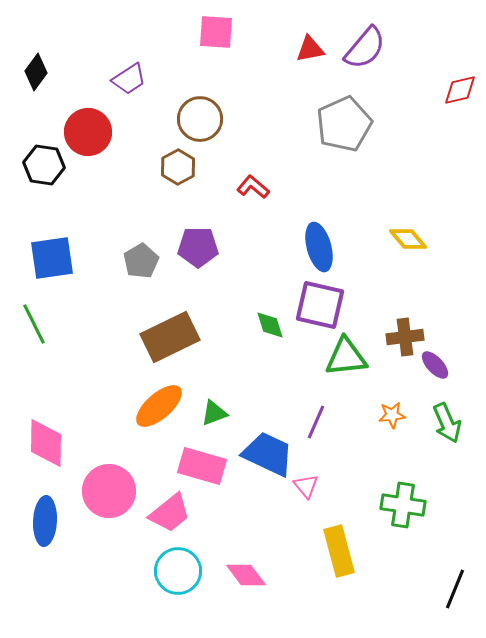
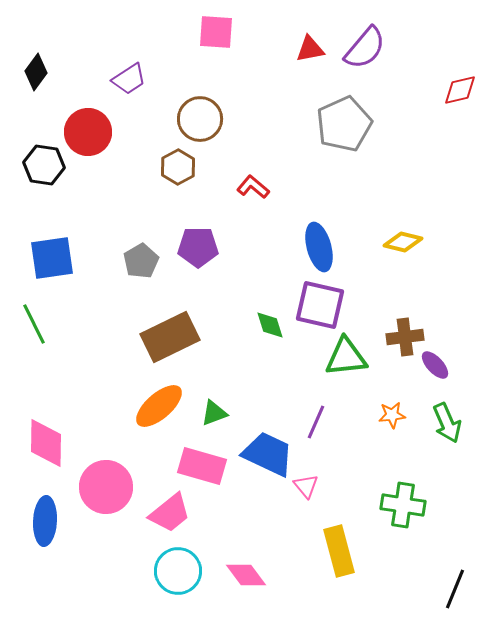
yellow diamond at (408, 239): moved 5 px left, 3 px down; rotated 36 degrees counterclockwise
pink circle at (109, 491): moved 3 px left, 4 px up
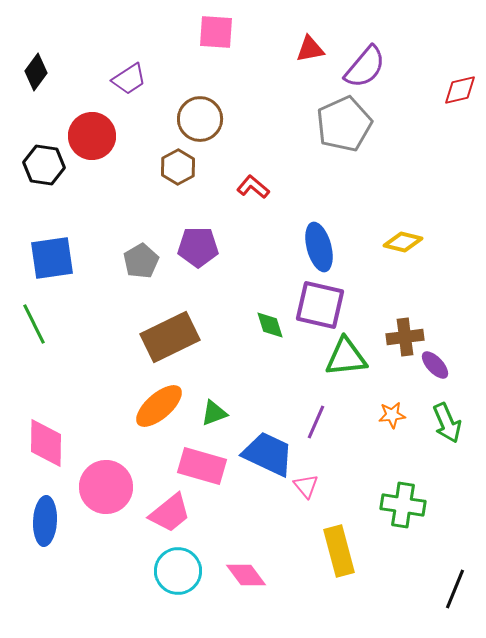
purple semicircle at (365, 48): moved 19 px down
red circle at (88, 132): moved 4 px right, 4 px down
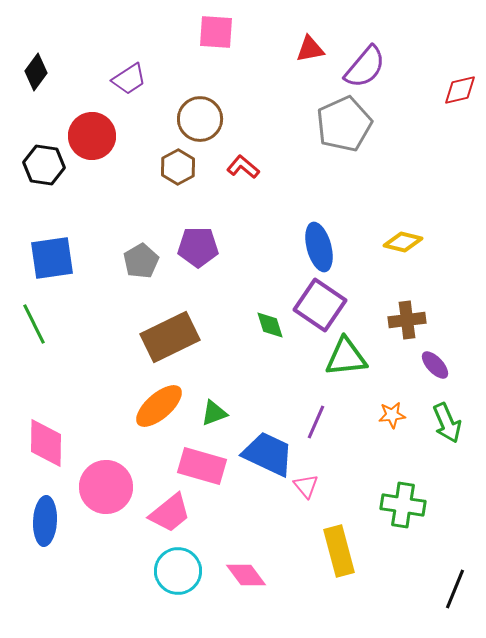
red L-shape at (253, 187): moved 10 px left, 20 px up
purple square at (320, 305): rotated 21 degrees clockwise
brown cross at (405, 337): moved 2 px right, 17 px up
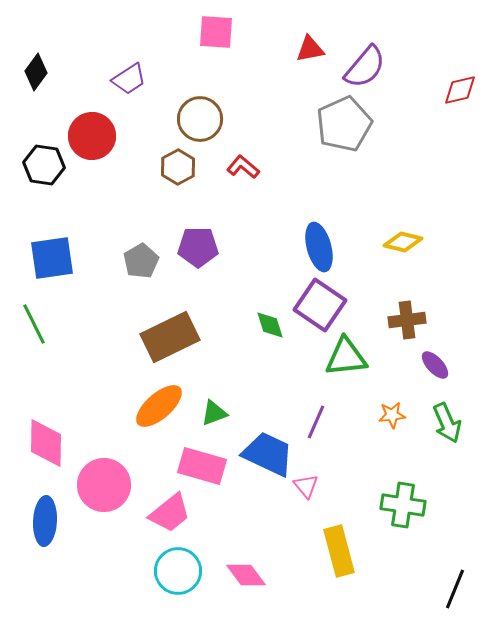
pink circle at (106, 487): moved 2 px left, 2 px up
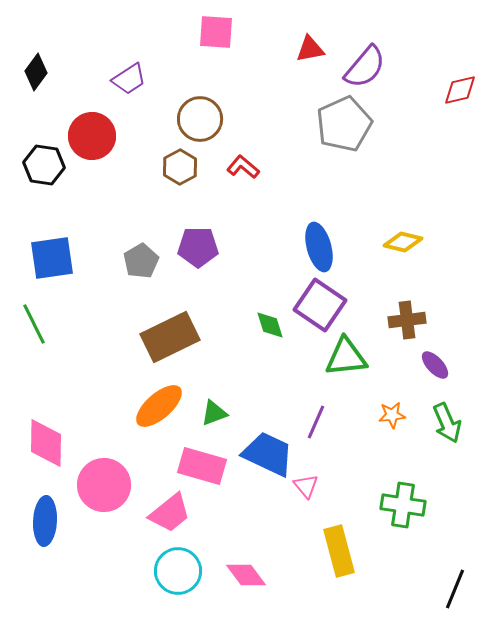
brown hexagon at (178, 167): moved 2 px right
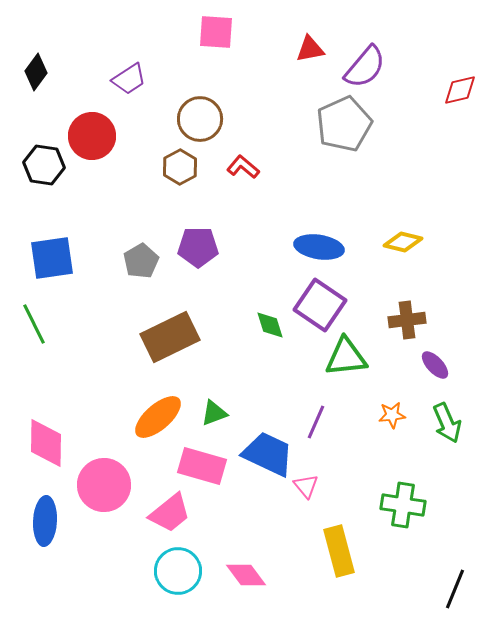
blue ellipse at (319, 247): rotated 66 degrees counterclockwise
orange ellipse at (159, 406): moved 1 px left, 11 px down
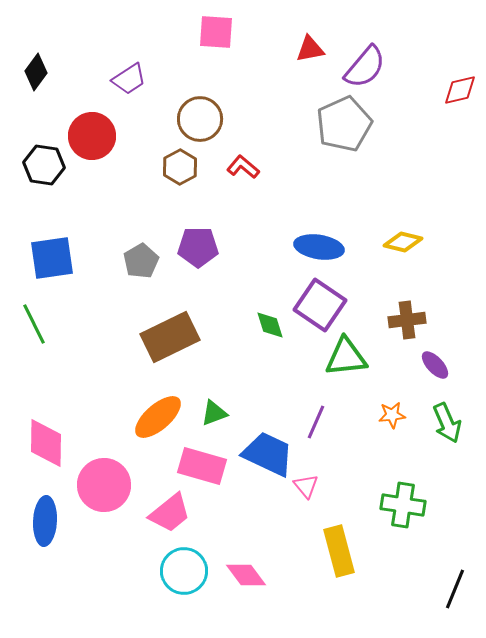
cyan circle at (178, 571): moved 6 px right
